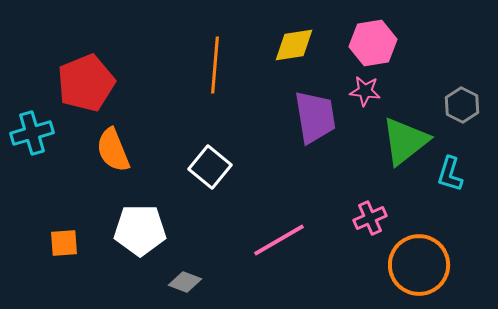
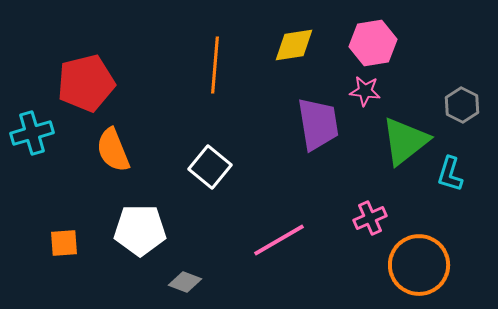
red pentagon: rotated 8 degrees clockwise
purple trapezoid: moved 3 px right, 7 px down
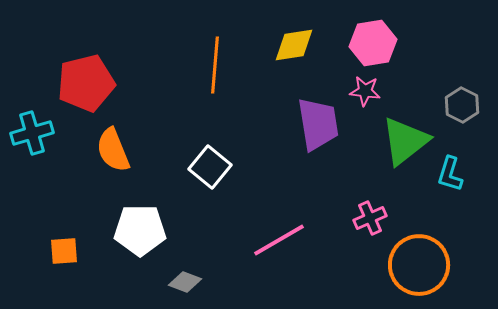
orange square: moved 8 px down
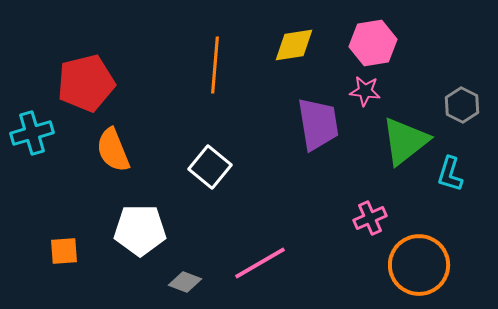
pink line: moved 19 px left, 23 px down
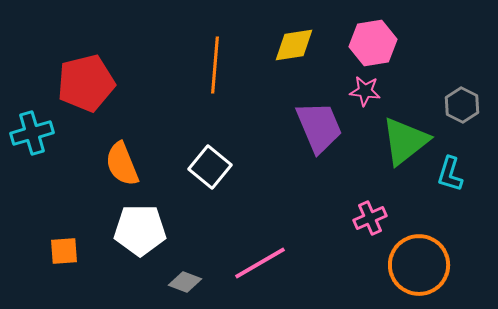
purple trapezoid: moved 1 px right, 3 px down; rotated 14 degrees counterclockwise
orange semicircle: moved 9 px right, 14 px down
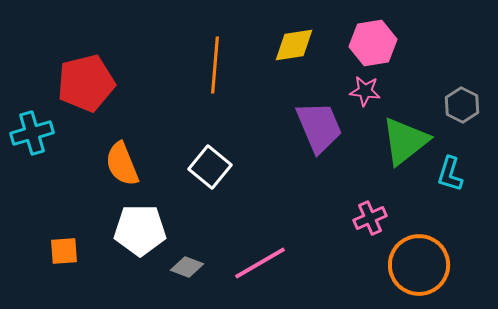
gray diamond: moved 2 px right, 15 px up
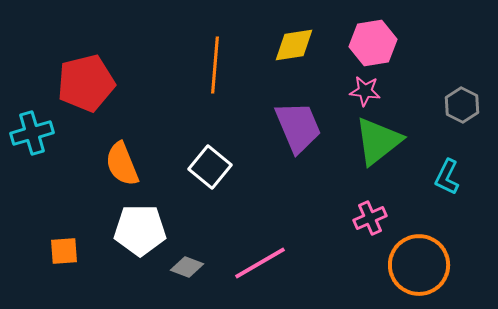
purple trapezoid: moved 21 px left
green triangle: moved 27 px left
cyan L-shape: moved 3 px left, 3 px down; rotated 9 degrees clockwise
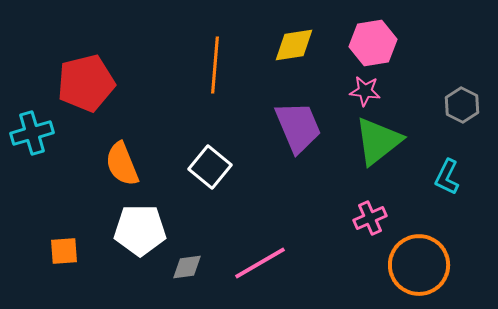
gray diamond: rotated 28 degrees counterclockwise
